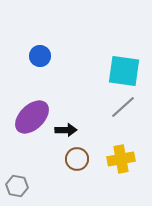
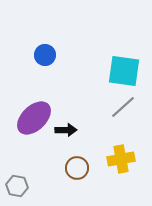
blue circle: moved 5 px right, 1 px up
purple ellipse: moved 2 px right, 1 px down
brown circle: moved 9 px down
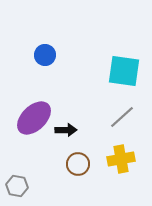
gray line: moved 1 px left, 10 px down
brown circle: moved 1 px right, 4 px up
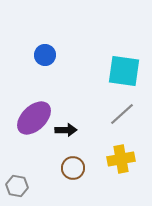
gray line: moved 3 px up
brown circle: moved 5 px left, 4 px down
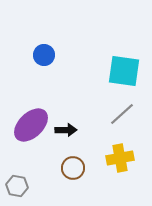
blue circle: moved 1 px left
purple ellipse: moved 3 px left, 7 px down
yellow cross: moved 1 px left, 1 px up
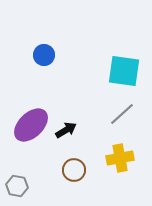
black arrow: rotated 30 degrees counterclockwise
brown circle: moved 1 px right, 2 px down
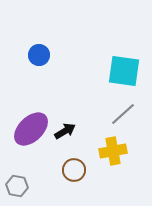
blue circle: moved 5 px left
gray line: moved 1 px right
purple ellipse: moved 4 px down
black arrow: moved 1 px left, 1 px down
yellow cross: moved 7 px left, 7 px up
